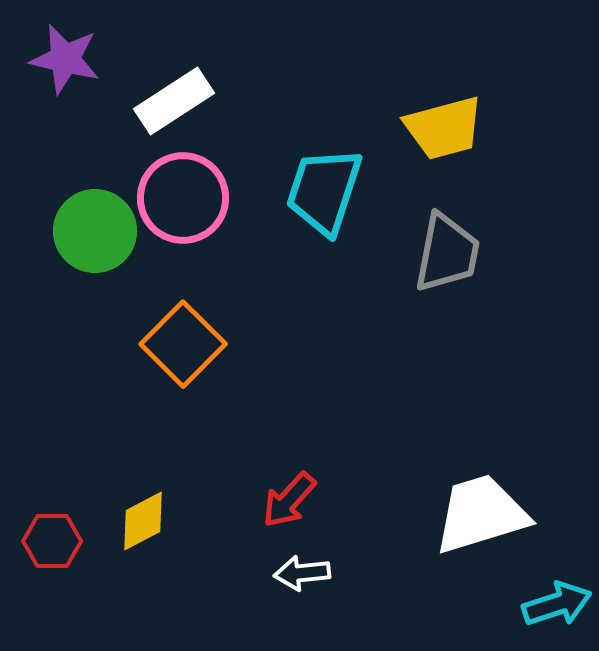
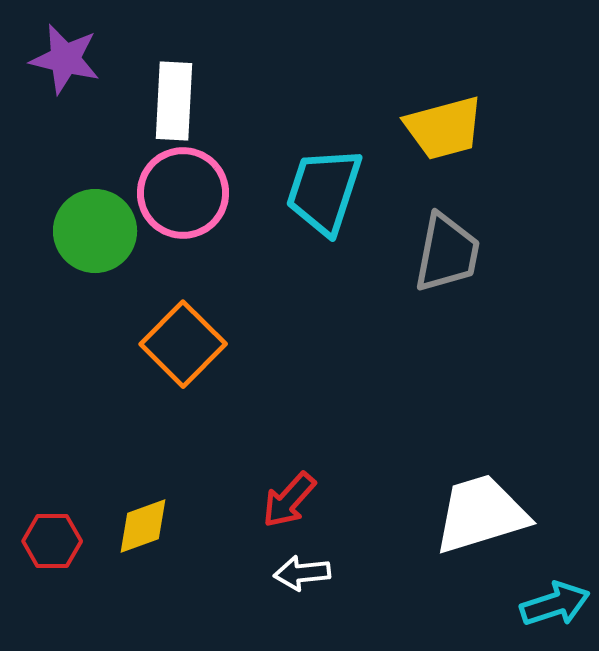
white rectangle: rotated 54 degrees counterclockwise
pink circle: moved 5 px up
yellow diamond: moved 5 px down; rotated 8 degrees clockwise
cyan arrow: moved 2 px left
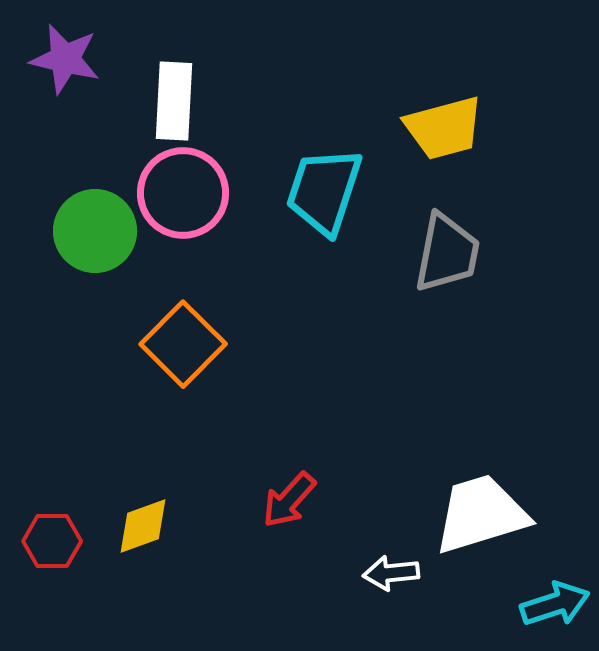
white arrow: moved 89 px right
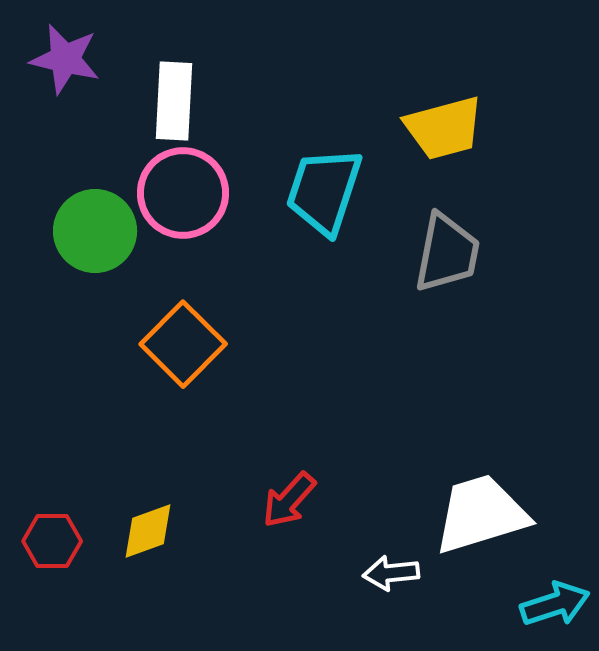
yellow diamond: moved 5 px right, 5 px down
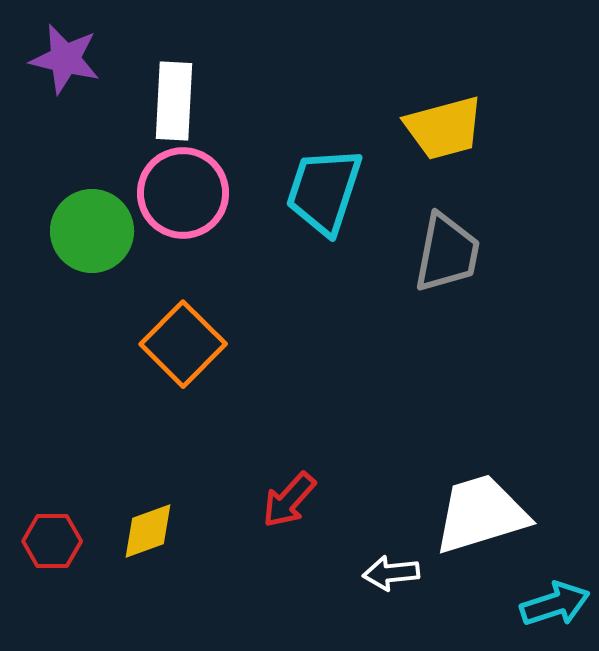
green circle: moved 3 px left
